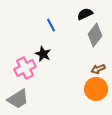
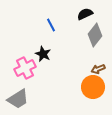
orange circle: moved 3 px left, 2 px up
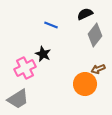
blue line: rotated 40 degrees counterclockwise
orange circle: moved 8 px left, 3 px up
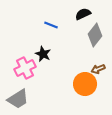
black semicircle: moved 2 px left
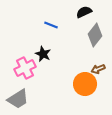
black semicircle: moved 1 px right, 2 px up
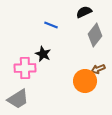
pink cross: rotated 25 degrees clockwise
orange circle: moved 3 px up
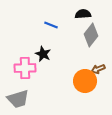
black semicircle: moved 1 px left, 2 px down; rotated 21 degrees clockwise
gray diamond: moved 4 px left
gray trapezoid: rotated 15 degrees clockwise
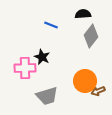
gray diamond: moved 1 px down
black star: moved 1 px left, 3 px down
brown arrow: moved 22 px down
gray trapezoid: moved 29 px right, 3 px up
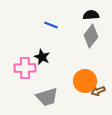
black semicircle: moved 8 px right, 1 px down
gray trapezoid: moved 1 px down
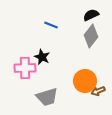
black semicircle: rotated 21 degrees counterclockwise
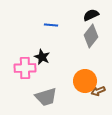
blue line: rotated 16 degrees counterclockwise
gray trapezoid: moved 1 px left
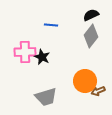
pink cross: moved 16 px up
